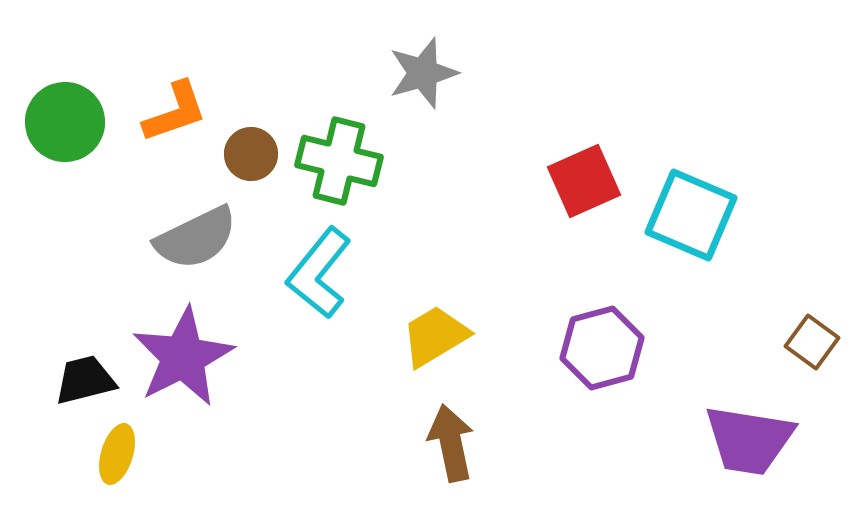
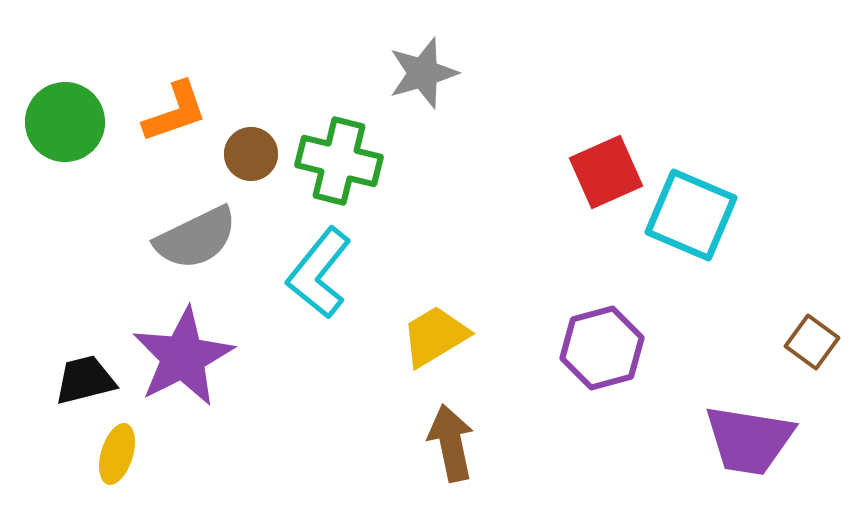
red square: moved 22 px right, 9 px up
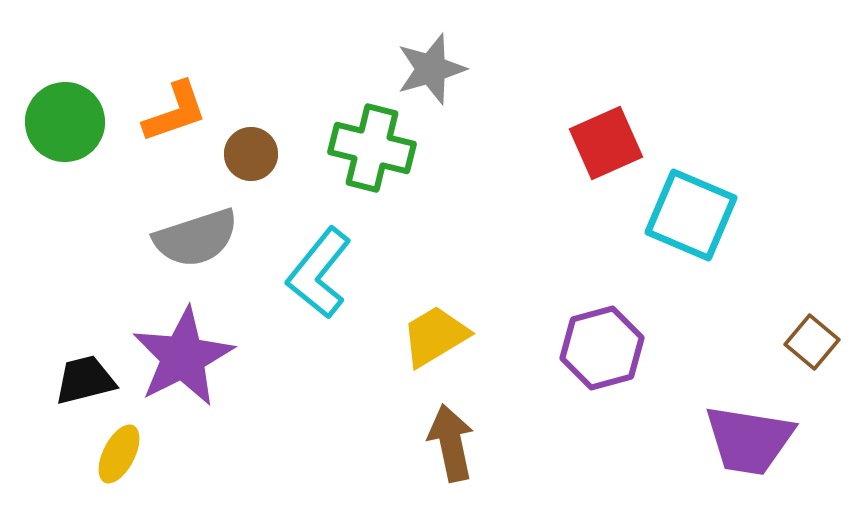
gray star: moved 8 px right, 4 px up
green cross: moved 33 px right, 13 px up
red square: moved 29 px up
gray semicircle: rotated 8 degrees clockwise
brown square: rotated 4 degrees clockwise
yellow ellipse: moved 2 px right; rotated 10 degrees clockwise
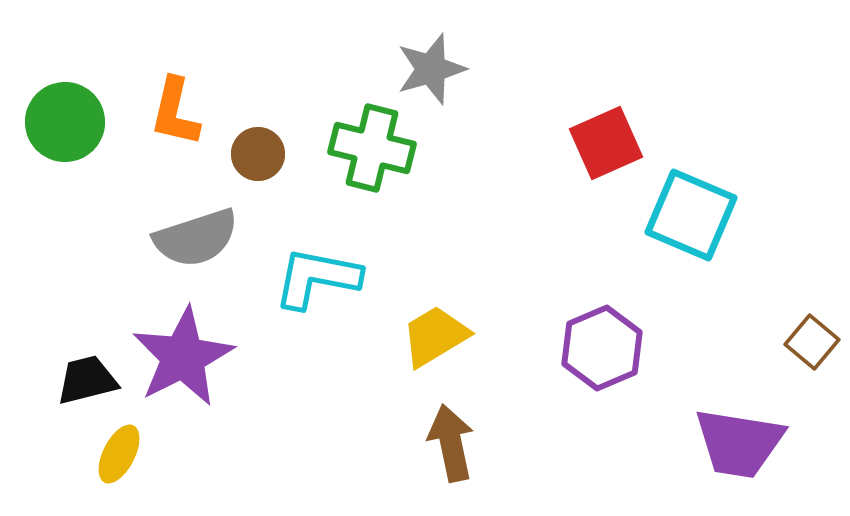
orange L-shape: rotated 122 degrees clockwise
brown circle: moved 7 px right
cyan L-shape: moved 2 px left, 5 px down; rotated 62 degrees clockwise
purple hexagon: rotated 8 degrees counterclockwise
black trapezoid: moved 2 px right
purple trapezoid: moved 10 px left, 3 px down
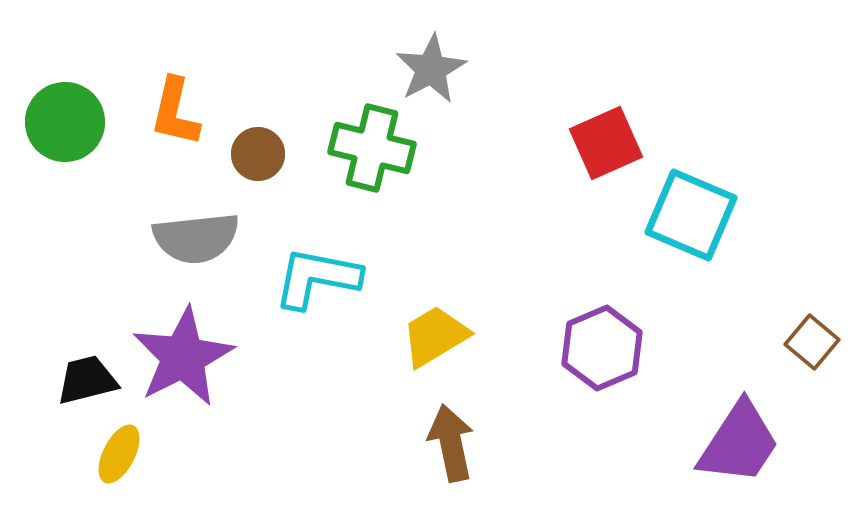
gray star: rotated 12 degrees counterclockwise
gray semicircle: rotated 12 degrees clockwise
purple trapezoid: rotated 66 degrees counterclockwise
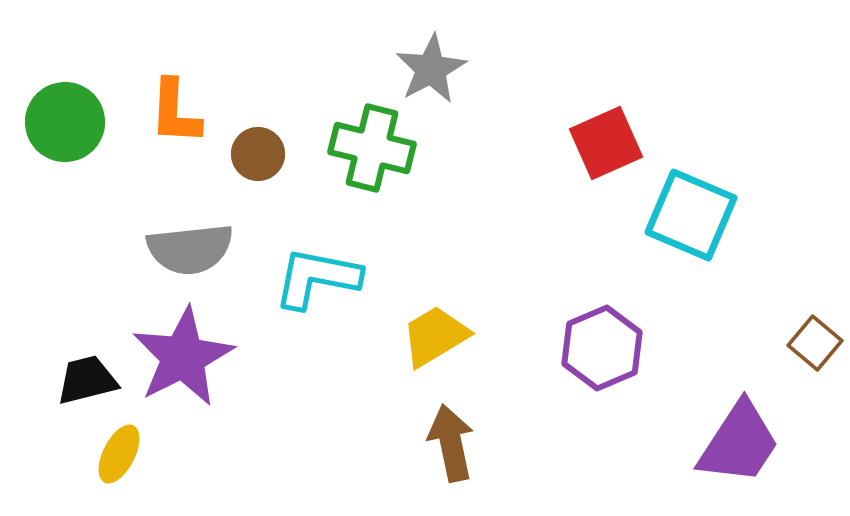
orange L-shape: rotated 10 degrees counterclockwise
gray semicircle: moved 6 px left, 11 px down
brown square: moved 3 px right, 1 px down
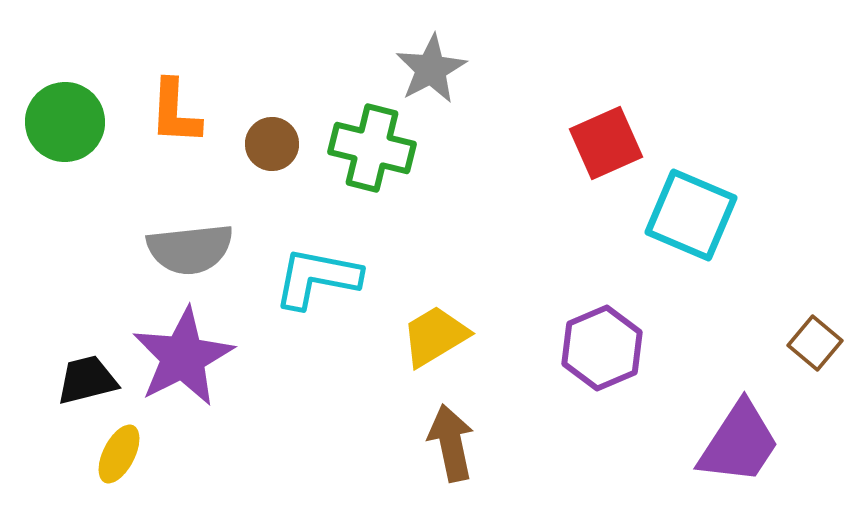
brown circle: moved 14 px right, 10 px up
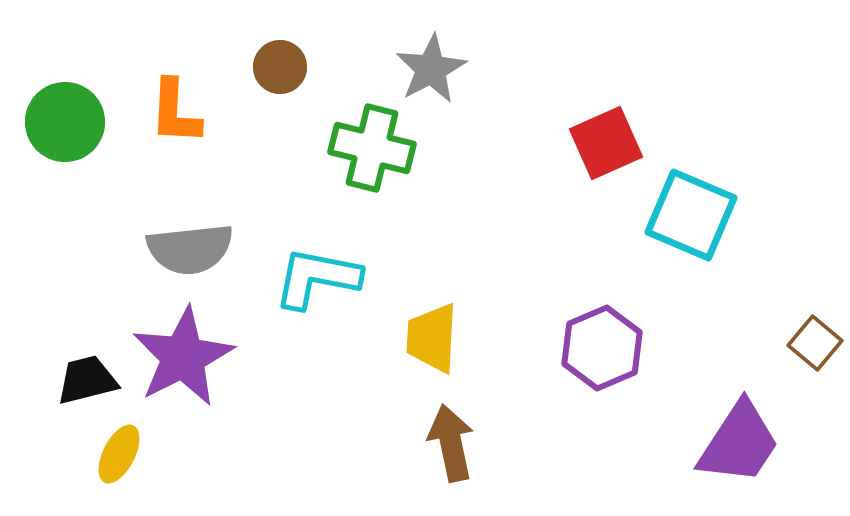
brown circle: moved 8 px right, 77 px up
yellow trapezoid: moved 3 px left, 2 px down; rotated 56 degrees counterclockwise
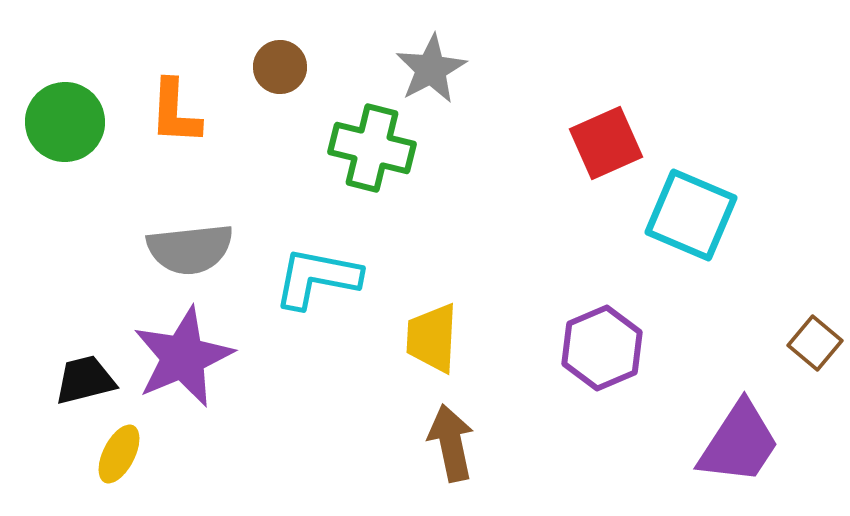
purple star: rotated 4 degrees clockwise
black trapezoid: moved 2 px left
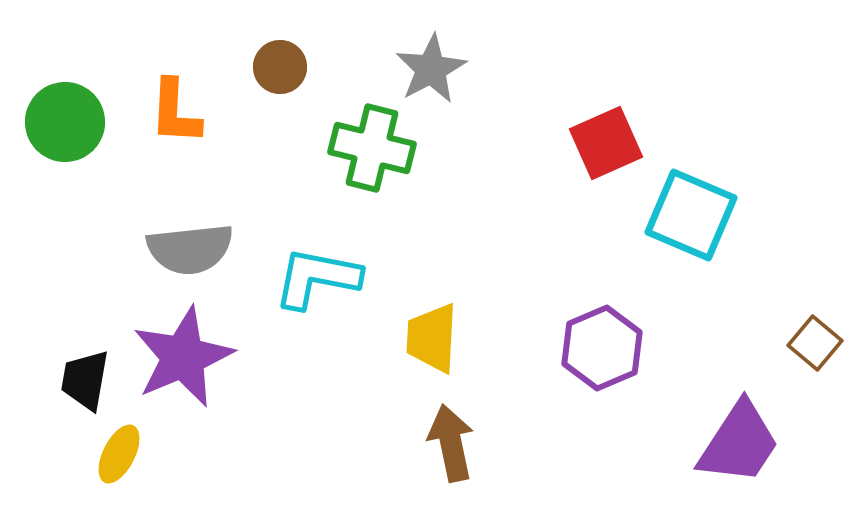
black trapezoid: rotated 66 degrees counterclockwise
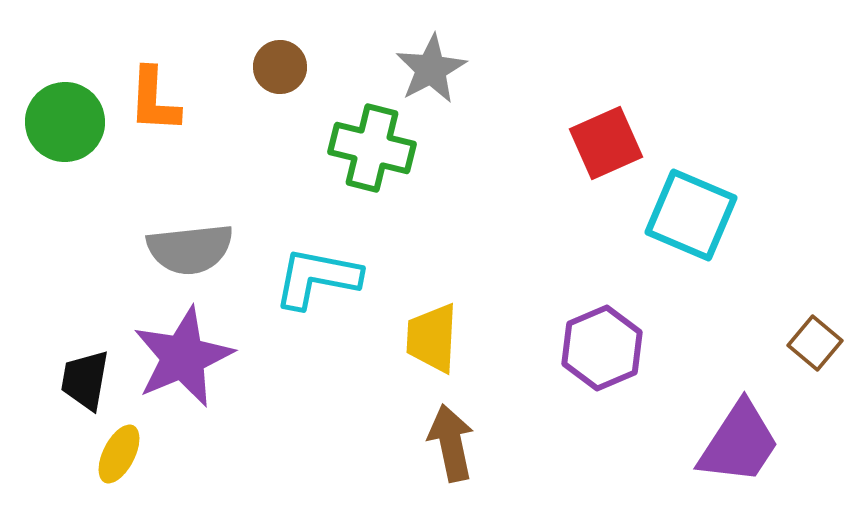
orange L-shape: moved 21 px left, 12 px up
